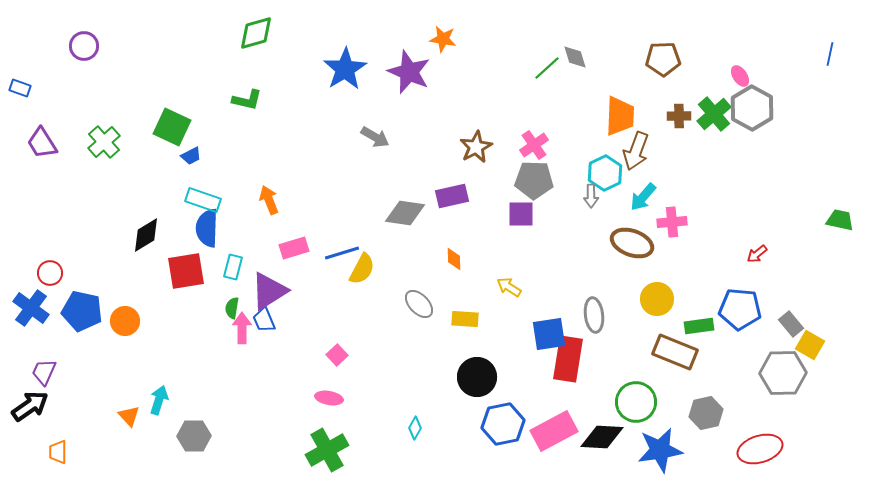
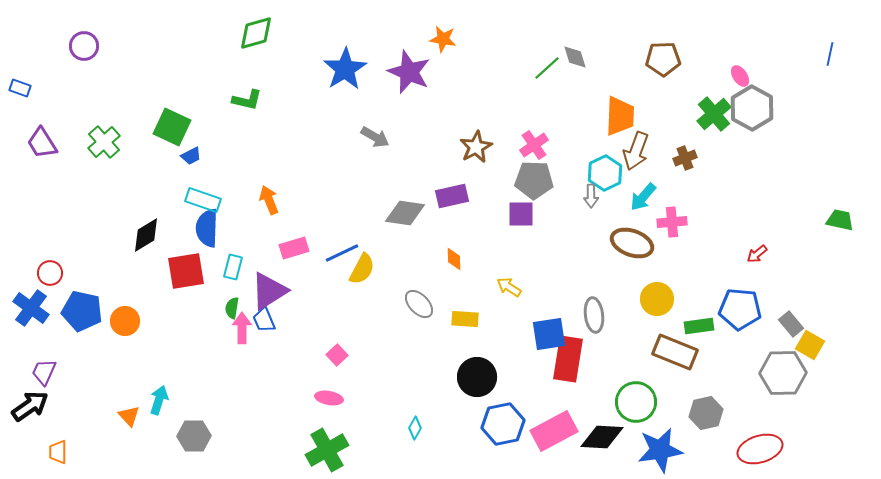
brown cross at (679, 116): moved 6 px right, 42 px down; rotated 20 degrees counterclockwise
blue line at (342, 253): rotated 8 degrees counterclockwise
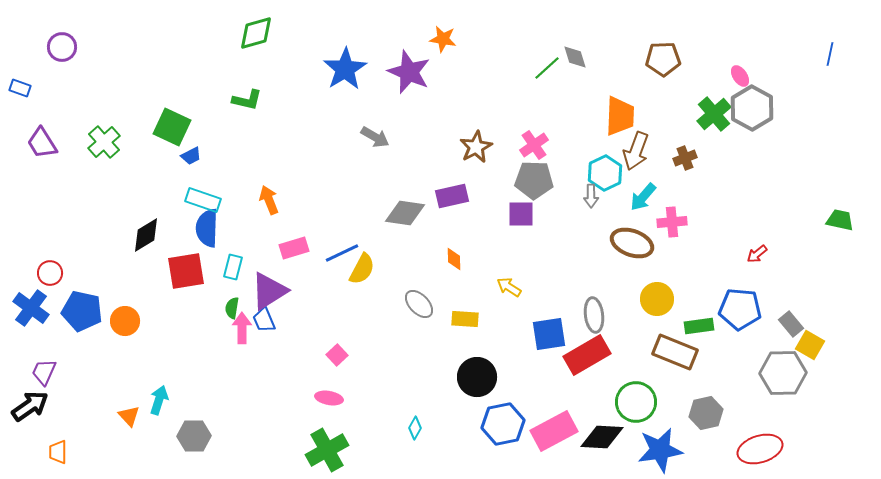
purple circle at (84, 46): moved 22 px left, 1 px down
red rectangle at (568, 359): moved 19 px right, 4 px up; rotated 51 degrees clockwise
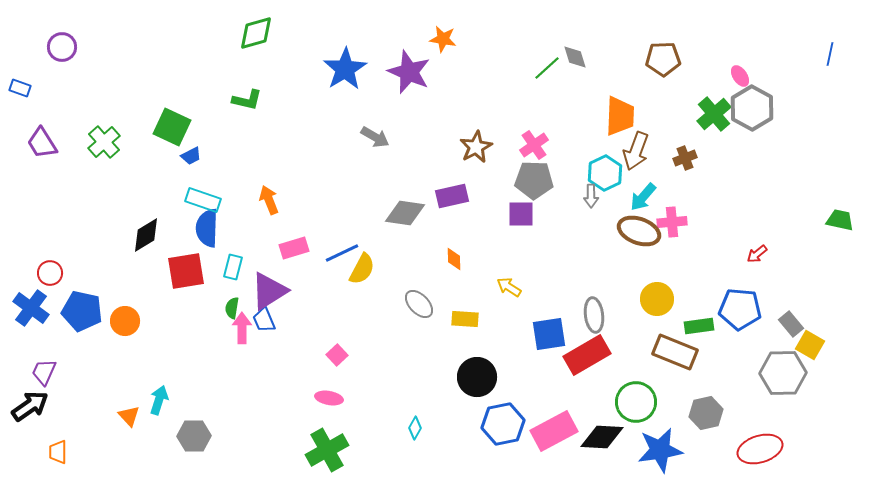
brown ellipse at (632, 243): moved 7 px right, 12 px up
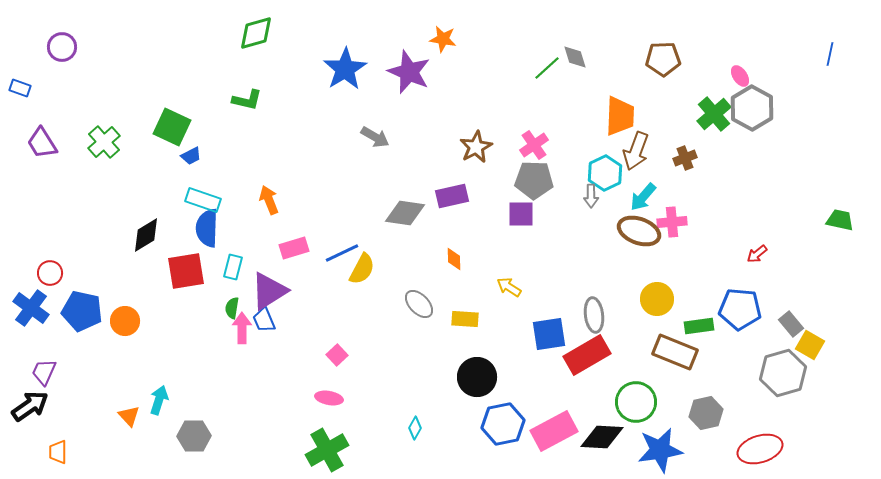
gray hexagon at (783, 373): rotated 15 degrees counterclockwise
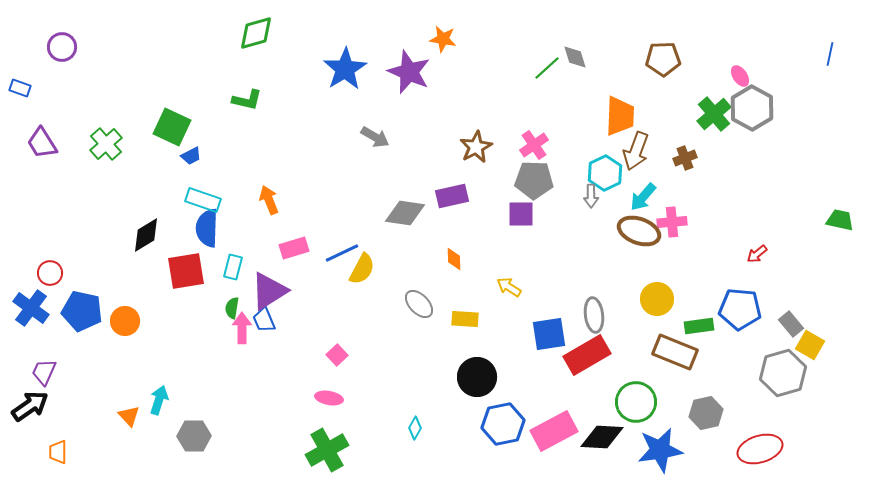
green cross at (104, 142): moved 2 px right, 2 px down
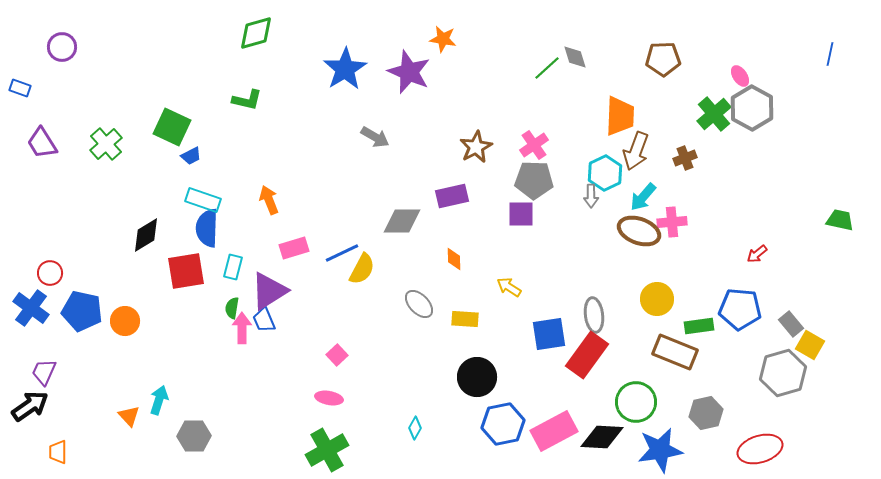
gray diamond at (405, 213): moved 3 px left, 8 px down; rotated 9 degrees counterclockwise
red rectangle at (587, 355): rotated 24 degrees counterclockwise
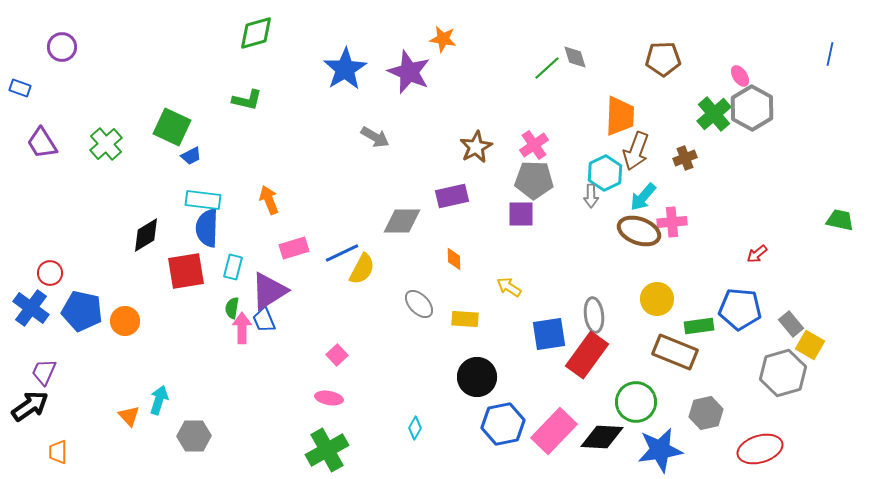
cyan rectangle at (203, 200): rotated 12 degrees counterclockwise
pink rectangle at (554, 431): rotated 18 degrees counterclockwise
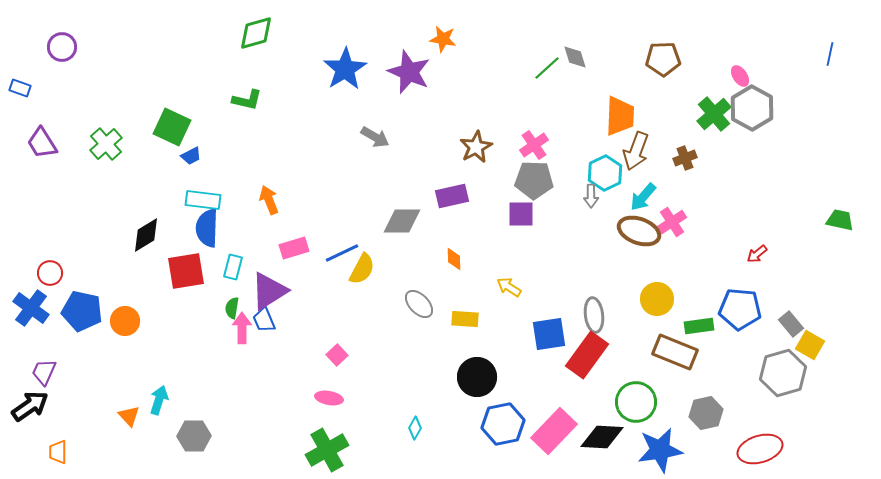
pink cross at (672, 222): rotated 28 degrees counterclockwise
